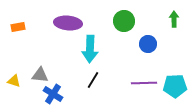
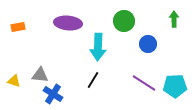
cyan arrow: moved 8 px right, 2 px up
purple line: rotated 35 degrees clockwise
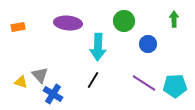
gray triangle: rotated 42 degrees clockwise
yellow triangle: moved 7 px right, 1 px down
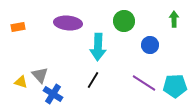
blue circle: moved 2 px right, 1 px down
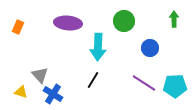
orange rectangle: rotated 56 degrees counterclockwise
blue circle: moved 3 px down
yellow triangle: moved 10 px down
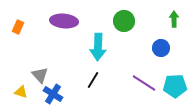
purple ellipse: moved 4 px left, 2 px up
blue circle: moved 11 px right
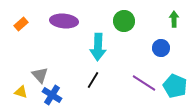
orange rectangle: moved 3 px right, 3 px up; rotated 24 degrees clockwise
cyan pentagon: rotated 25 degrees clockwise
blue cross: moved 1 px left, 1 px down
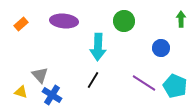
green arrow: moved 7 px right
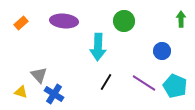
orange rectangle: moved 1 px up
blue circle: moved 1 px right, 3 px down
gray triangle: moved 1 px left
black line: moved 13 px right, 2 px down
blue cross: moved 2 px right, 1 px up
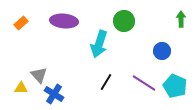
cyan arrow: moved 1 px right, 3 px up; rotated 16 degrees clockwise
yellow triangle: moved 4 px up; rotated 16 degrees counterclockwise
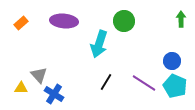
blue circle: moved 10 px right, 10 px down
